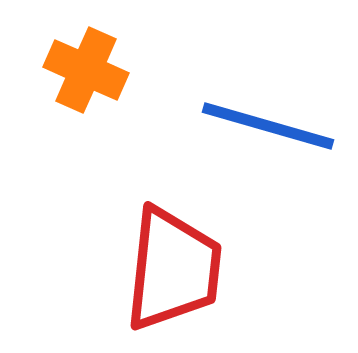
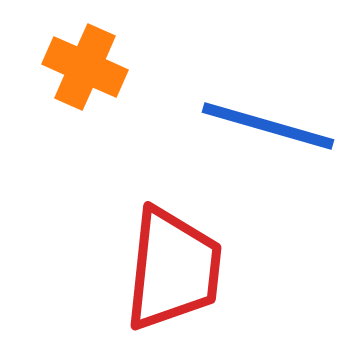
orange cross: moved 1 px left, 3 px up
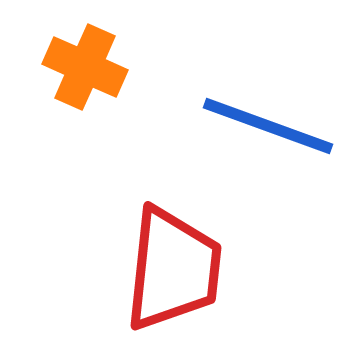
blue line: rotated 4 degrees clockwise
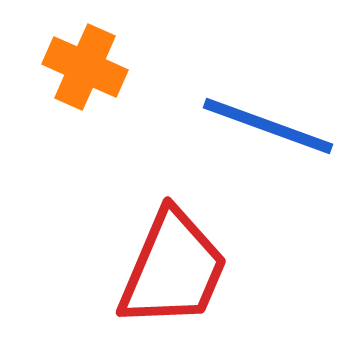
red trapezoid: rotated 17 degrees clockwise
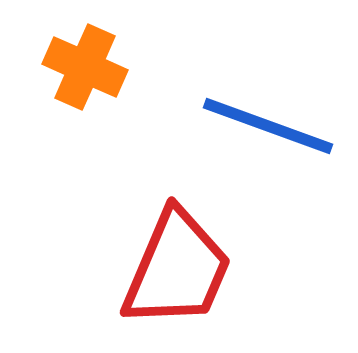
red trapezoid: moved 4 px right
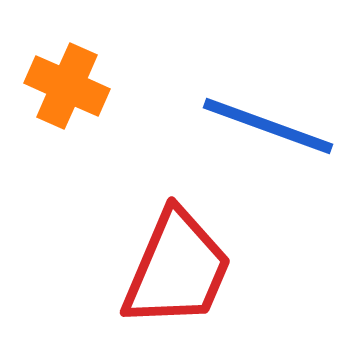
orange cross: moved 18 px left, 19 px down
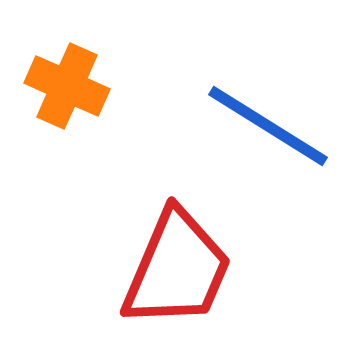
blue line: rotated 12 degrees clockwise
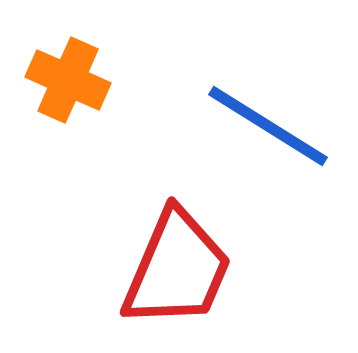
orange cross: moved 1 px right, 6 px up
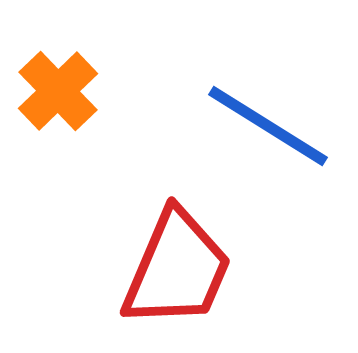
orange cross: moved 10 px left, 11 px down; rotated 22 degrees clockwise
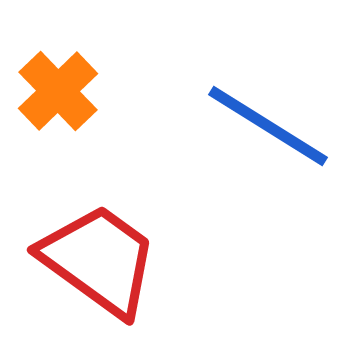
red trapezoid: moved 78 px left, 9 px up; rotated 77 degrees counterclockwise
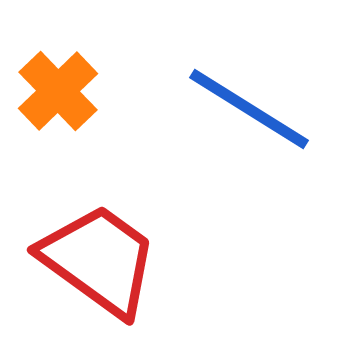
blue line: moved 19 px left, 17 px up
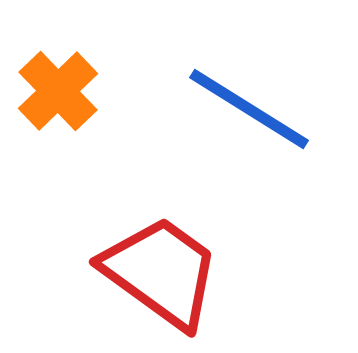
red trapezoid: moved 62 px right, 12 px down
